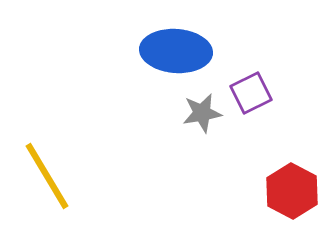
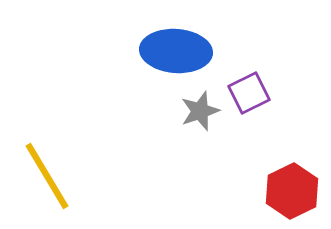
purple square: moved 2 px left
gray star: moved 2 px left, 2 px up; rotated 9 degrees counterclockwise
red hexagon: rotated 6 degrees clockwise
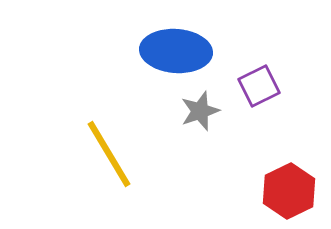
purple square: moved 10 px right, 7 px up
yellow line: moved 62 px right, 22 px up
red hexagon: moved 3 px left
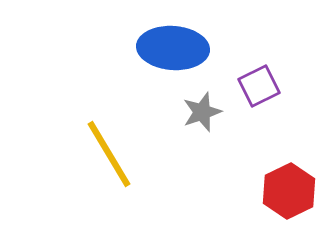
blue ellipse: moved 3 px left, 3 px up
gray star: moved 2 px right, 1 px down
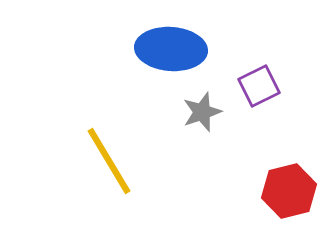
blue ellipse: moved 2 px left, 1 px down
yellow line: moved 7 px down
red hexagon: rotated 12 degrees clockwise
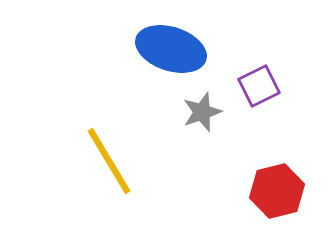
blue ellipse: rotated 14 degrees clockwise
red hexagon: moved 12 px left
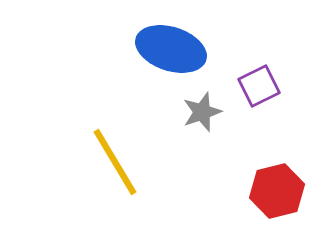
yellow line: moved 6 px right, 1 px down
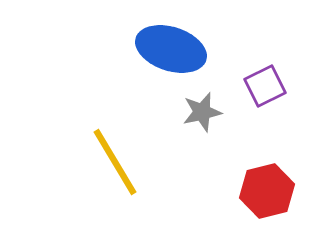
purple square: moved 6 px right
gray star: rotated 6 degrees clockwise
red hexagon: moved 10 px left
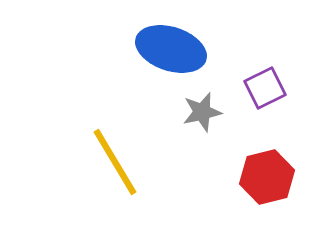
purple square: moved 2 px down
red hexagon: moved 14 px up
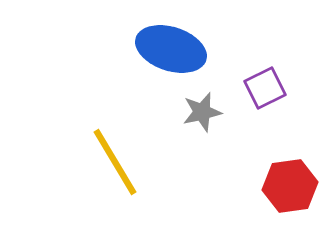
red hexagon: moved 23 px right, 9 px down; rotated 6 degrees clockwise
